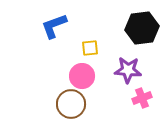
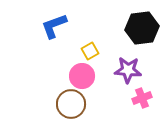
yellow square: moved 3 px down; rotated 24 degrees counterclockwise
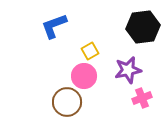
black hexagon: moved 1 px right, 1 px up
purple star: rotated 16 degrees counterclockwise
pink circle: moved 2 px right
brown circle: moved 4 px left, 2 px up
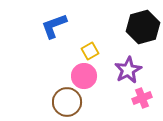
black hexagon: rotated 8 degrees counterclockwise
purple star: rotated 16 degrees counterclockwise
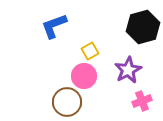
pink cross: moved 3 px down
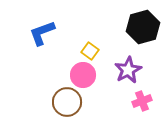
blue L-shape: moved 12 px left, 7 px down
yellow square: rotated 24 degrees counterclockwise
pink circle: moved 1 px left, 1 px up
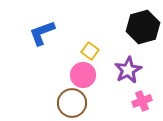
brown circle: moved 5 px right, 1 px down
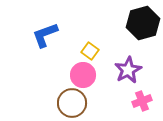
black hexagon: moved 4 px up
blue L-shape: moved 3 px right, 2 px down
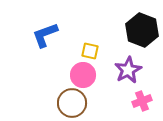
black hexagon: moved 1 px left, 7 px down; rotated 24 degrees counterclockwise
yellow square: rotated 24 degrees counterclockwise
